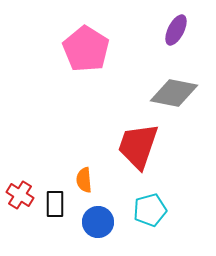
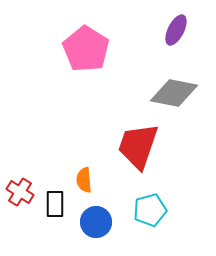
red cross: moved 3 px up
blue circle: moved 2 px left
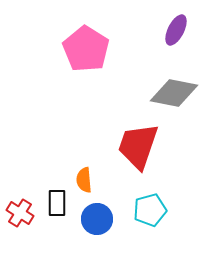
red cross: moved 21 px down
black rectangle: moved 2 px right, 1 px up
blue circle: moved 1 px right, 3 px up
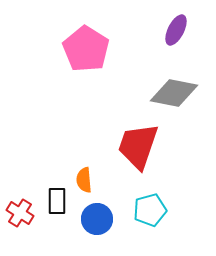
black rectangle: moved 2 px up
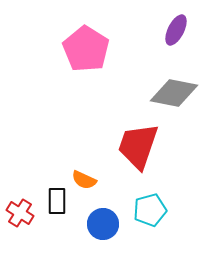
orange semicircle: rotated 60 degrees counterclockwise
blue circle: moved 6 px right, 5 px down
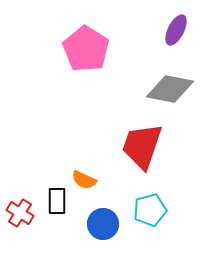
gray diamond: moved 4 px left, 4 px up
red trapezoid: moved 4 px right
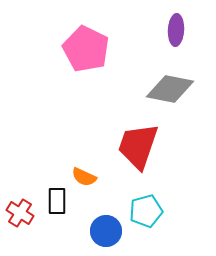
purple ellipse: rotated 24 degrees counterclockwise
pink pentagon: rotated 6 degrees counterclockwise
red trapezoid: moved 4 px left
orange semicircle: moved 3 px up
cyan pentagon: moved 4 px left, 1 px down
blue circle: moved 3 px right, 7 px down
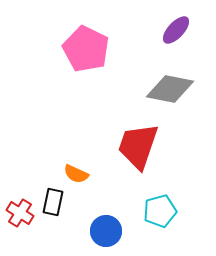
purple ellipse: rotated 40 degrees clockwise
orange semicircle: moved 8 px left, 3 px up
black rectangle: moved 4 px left, 1 px down; rotated 12 degrees clockwise
cyan pentagon: moved 14 px right
